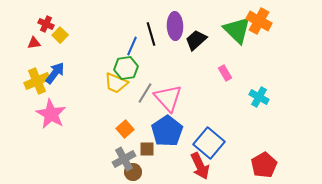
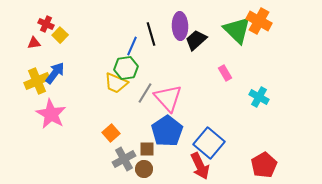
purple ellipse: moved 5 px right
orange square: moved 14 px left, 4 px down
brown circle: moved 11 px right, 3 px up
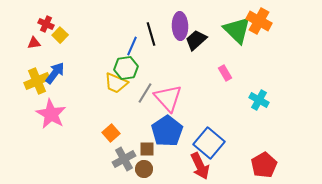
cyan cross: moved 3 px down
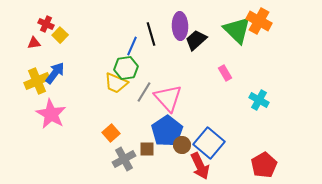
gray line: moved 1 px left, 1 px up
brown circle: moved 38 px right, 24 px up
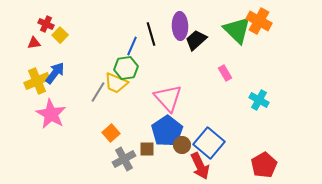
gray line: moved 46 px left
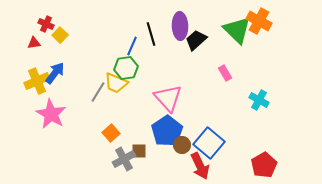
brown square: moved 8 px left, 2 px down
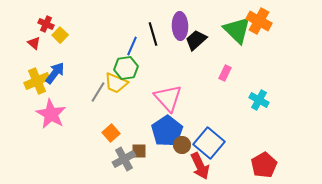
black line: moved 2 px right
red triangle: rotated 48 degrees clockwise
pink rectangle: rotated 56 degrees clockwise
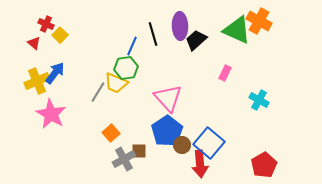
green triangle: rotated 20 degrees counterclockwise
red arrow: moved 2 px up; rotated 20 degrees clockwise
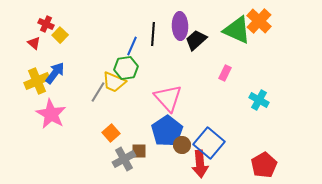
orange cross: rotated 15 degrees clockwise
black line: rotated 20 degrees clockwise
yellow trapezoid: moved 2 px left, 1 px up
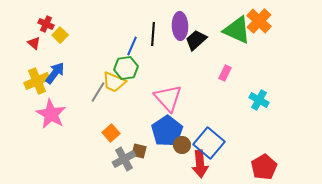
brown square: rotated 14 degrees clockwise
red pentagon: moved 2 px down
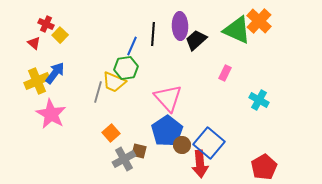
gray line: rotated 15 degrees counterclockwise
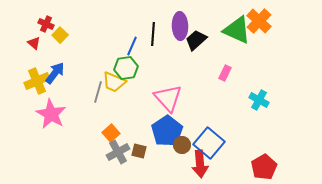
gray cross: moved 6 px left, 7 px up
